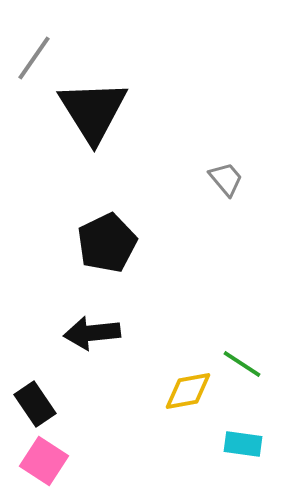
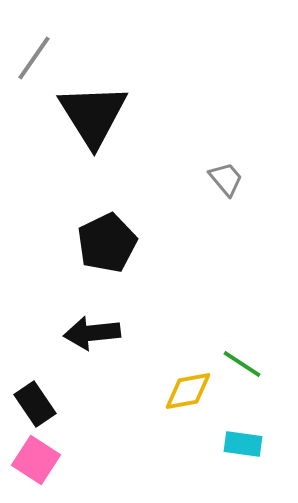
black triangle: moved 4 px down
pink square: moved 8 px left, 1 px up
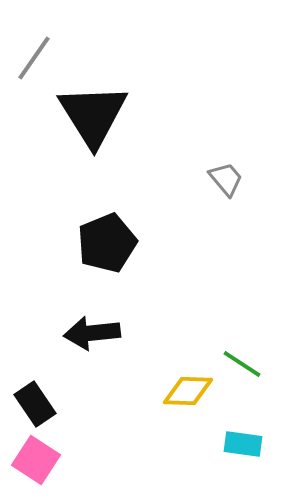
black pentagon: rotated 4 degrees clockwise
yellow diamond: rotated 12 degrees clockwise
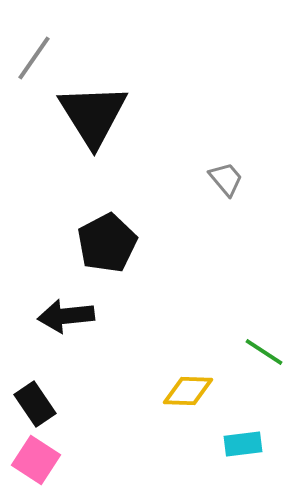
black pentagon: rotated 6 degrees counterclockwise
black arrow: moved 26 px left, 17 px up
green line: moved 22 px right, 12 px up
cyan rectangle: rotated 15 degrees counterclockwise
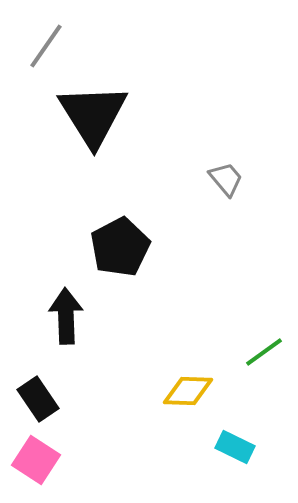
gray line: moved 12 px right, 12 px up
black pentagon: moved 13 px right, 4 px down
black arrow: rotated 94 degrees clockwise
green line: rotated 69 degrees counterclockwise
black rectangle: moved 3 px right, 5 px up
cyan rectangle: moved 8 px left, 3 px down; rotated 33 degrees clockwise
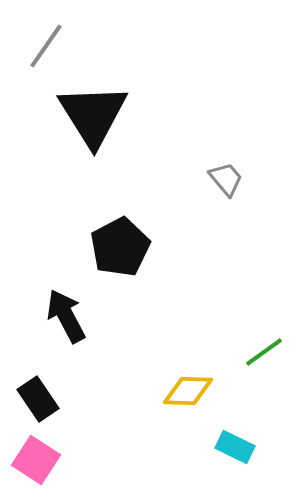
black arrow: rotated 26 degrees counterclockwise
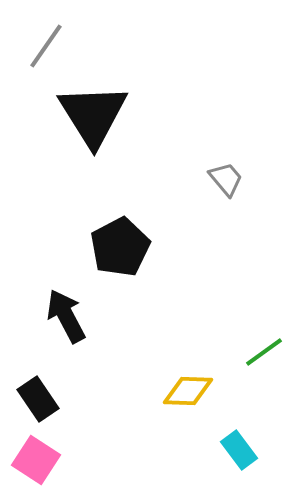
cyan rectangle: moved 4 px right, 3 px down; rotated 27 degrees clockwise
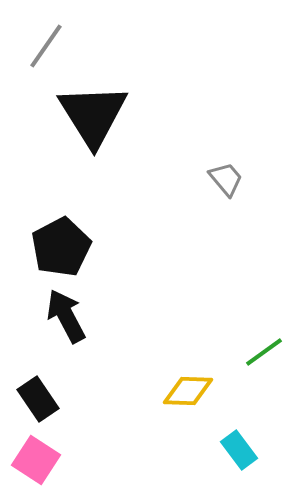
black pentagon: moved 59 px left
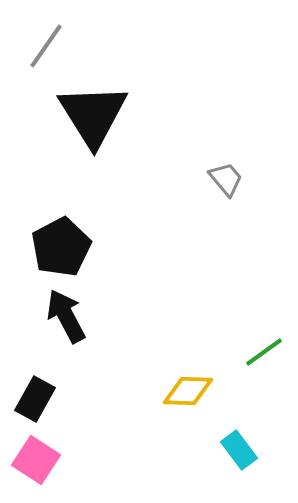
black rectangle: moved 3 px left; rotated 63 degrees clockwise
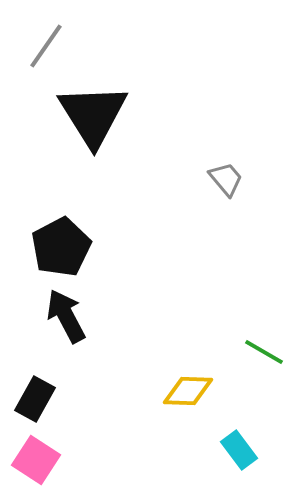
green line: rotated 66 degrees clockwise
